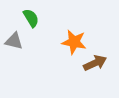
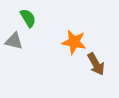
green semicircle: moved 3 px left
brown arrow: moved 1 px right, 1 px down; rotated 85 degrees clockwise
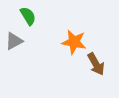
green semicircle: moved 2 px up
gray triangle: rotated 42 degrees counterclockwise
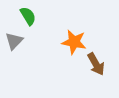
gray triangle: rotated 18 degrees counterclockwise
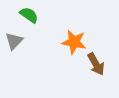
green semicircle: moved 1 px right, 1 px up; rotated 24 degrees counterclockwise
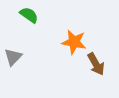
gray triangle: moved 1 px left, 16 px down
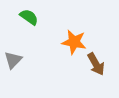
green semicircle: moved 2 px down
gray triangle: moved 3 px down
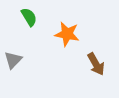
green semicircle: rotated 24 degrees clockwise
orange star: moved 7 px left, 8 px up
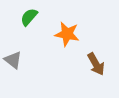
green semicircle: rotated 108 degrees counterclockwise
gray triangle: rotated 36 degrees counterclockwise
